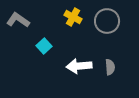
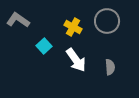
yellow cross: moved 10 px down
white arrow: moved 3 px left, 6 px up; rotated 120 degrees counterclockwise
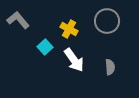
gray L-shape: rotated 15 degrees clockwise
yellow cross: moved 4 px left, 2 px down
cyan square: moved 1 px right, 1 px down
white arrow: moved 2 px left
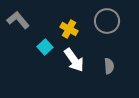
gray semicircle: moved 1 px left, 1 px up
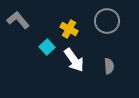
cyan square: moved 2 px right
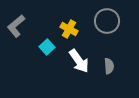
gray L-shape: moved 2 px left, 6 px down; rotated 90 degrees counterclockwise
white arrow: moved 5 px right, 1 px down
